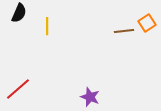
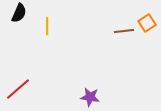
purple star: rotated 12 degrees counterclockwise
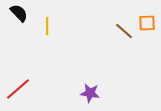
black semicircle: rotated 66 degrees counterclockwise
orange square: rotated 30 degrees clockwise
brown line: rotated 48 degrees clockwise
purple star: moved 4 px up
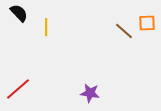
yellow line: moved 1 px left, 1 px down
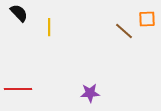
orange square: moved 4 px up
yellow line: moved 3 px right
red line: rotated 40 degrees clockwise
purple star: rotated 12 degrees counterclockwise
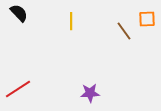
yellow line: moved 22 px right, 6 px up
brown line: rotated 12 degrees clockwise
red line: rotated 32 degrees counterclockwise
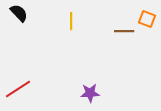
orange square: rotated 24 degrees clockwise
brown line: rotated 54 degrees counterclockwise
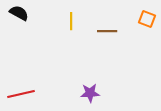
black semicircle: rotated 18 degrees counterclockwise
brown line: moved 17 px left
red line: moved 3 px right, 5 px down; rotated 20 degrees clockwise
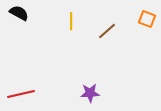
brown line: rotated 42 degrees counterclockwise
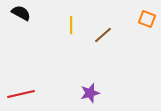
black semicircle: moved 2 px right
yellow line: moved 4 px down
brown line: moved 4 px left, 4 px down
purple star: rotated 12 degrees counterclockwise
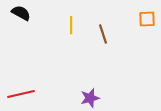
orange square: rotated 24 degrees counterclockwise
brown line: moved 1 px up; rotated 66 degrees counterclockwise
purple star: moved 5 px down
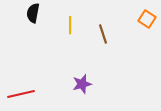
black semicircle: moved 12 px right; rotated 108 degrees counterclockwise
orange square: rotated 36 degrees clockwise
yellow line: moved 1 px left
purple star: moved 8 px left, 14 px up
